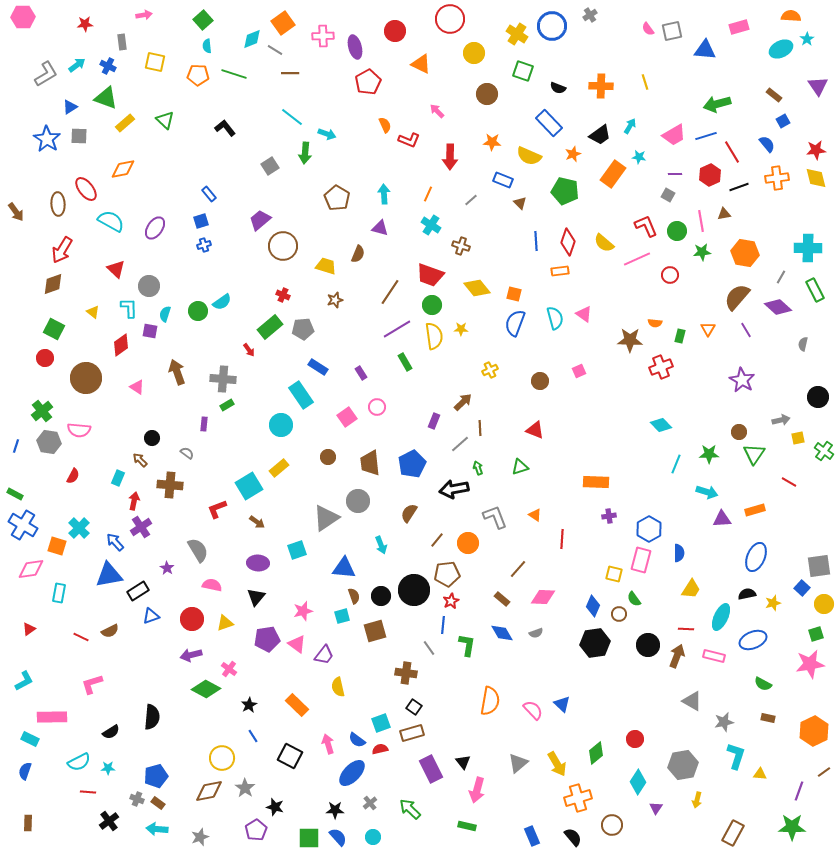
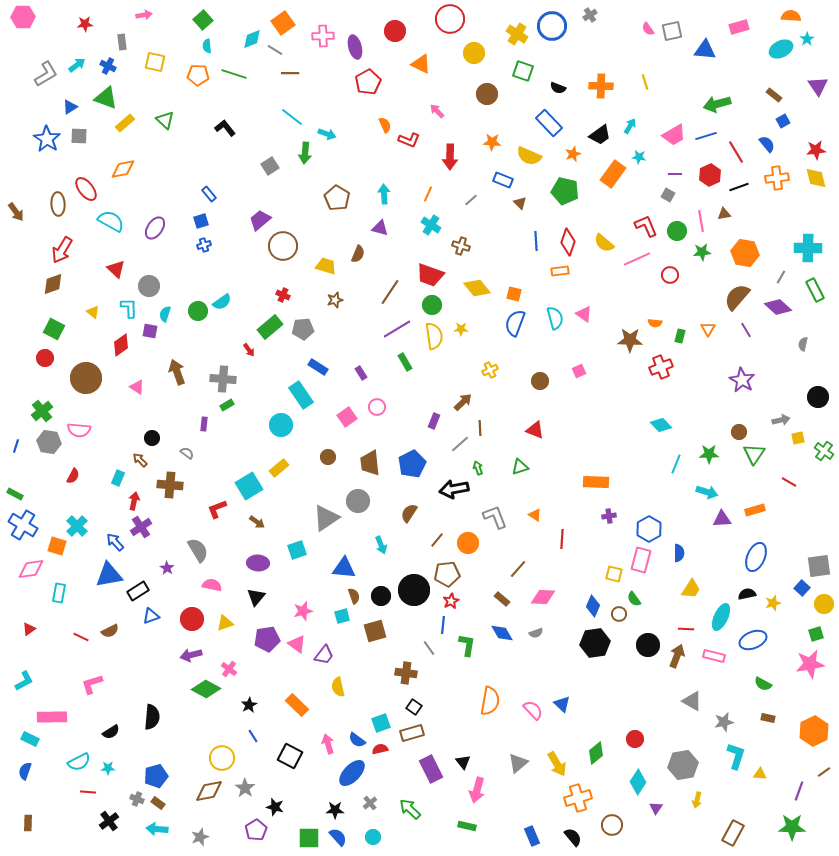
red line at (732, 152): moved 4 px right
cyan cross at (79, 528): moved 2 px left, 2 px up
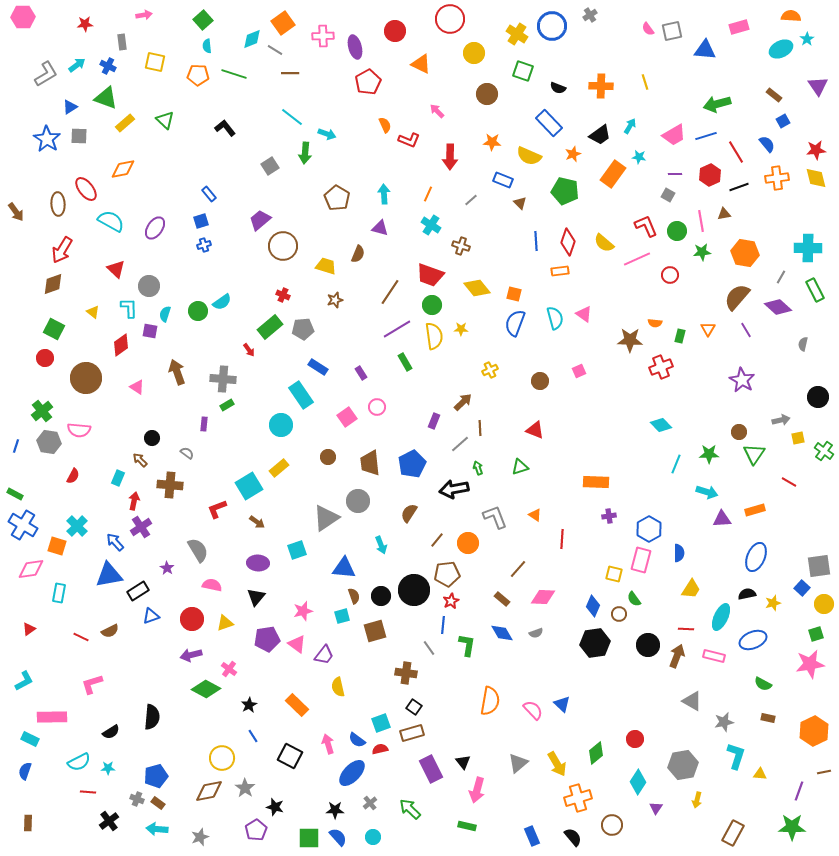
brown line at (824, 772): rotated 24 degrees clockwise
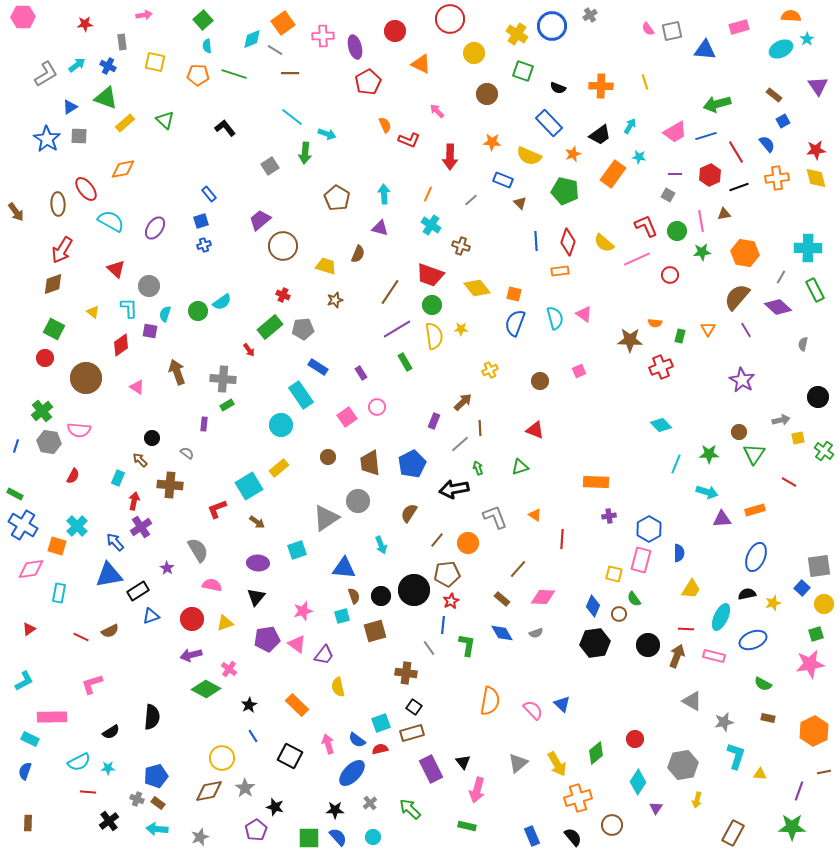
pink trapezoid at (674, 135): moved 1 px right, 3 px up
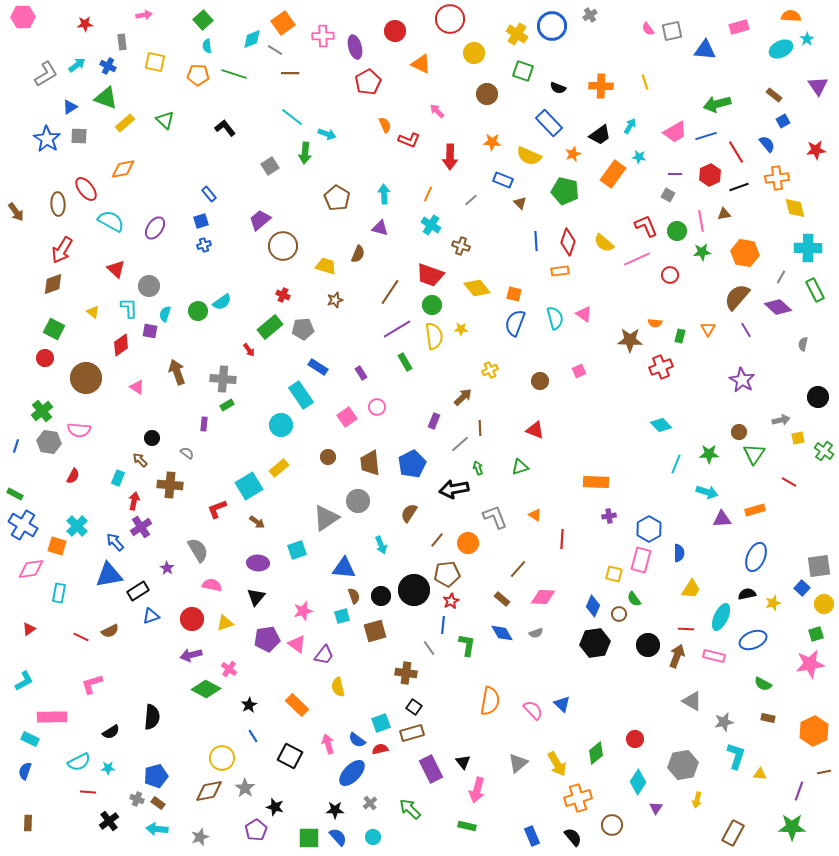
yellow diamond at (816, 178): moved 21 px left, 30 px down
brown arrow at (463, 402): moved 5 px up
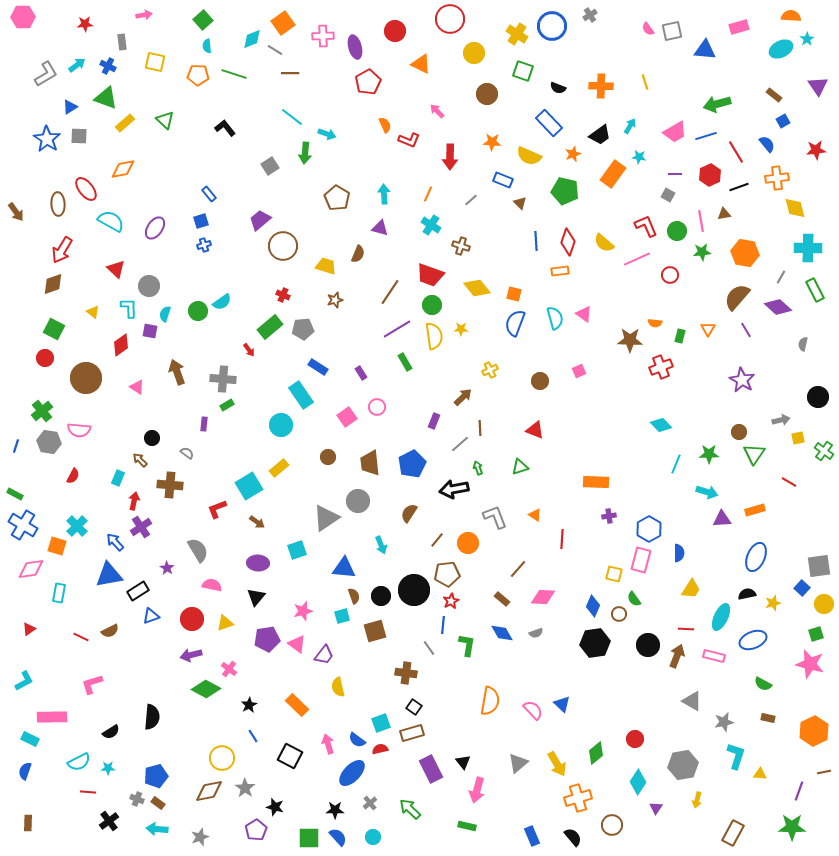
pink star at (810, 664): rotated 24 degrees clockwise
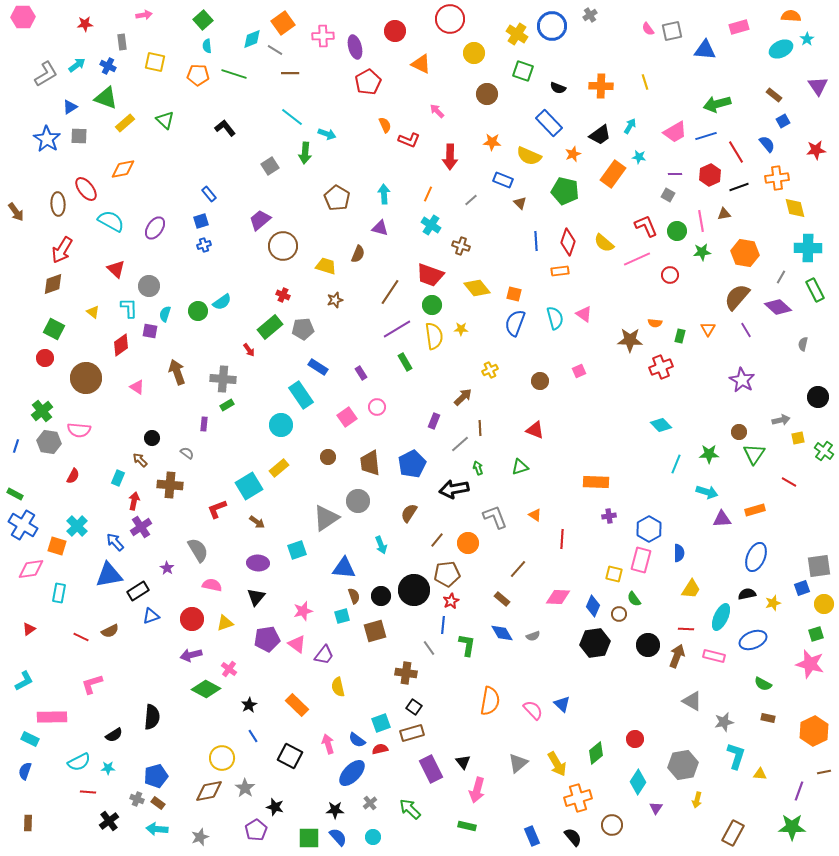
blue square at (802, 588): rotated 28 degrees clockwise
pink diamond at (543, 597): moved 15 px right
gray semicircle at (536, 633): moved 3 px left, 3 px down
black semicircle at (111, 732): moved 3 px right, 3 px down
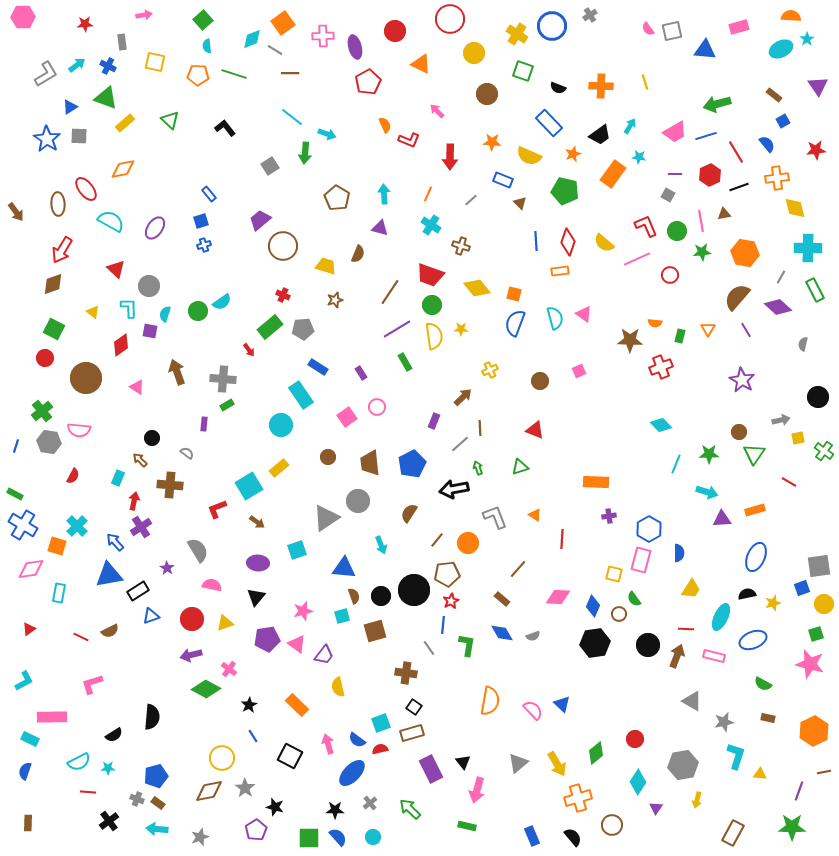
green triangle at (165, 120): moved 5 px right
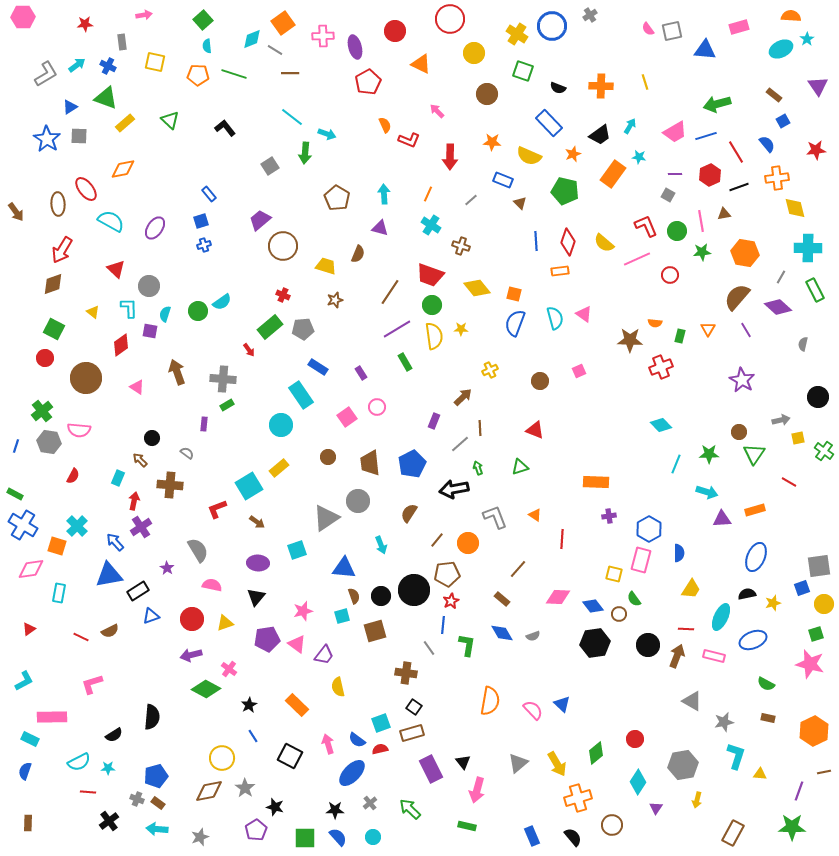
blue diamond at (593, 606): rotated 60 degrees counterclockwise
green semicircle at (763, 684): moved 3 px right
green square at (309, 838): moved 4 px left
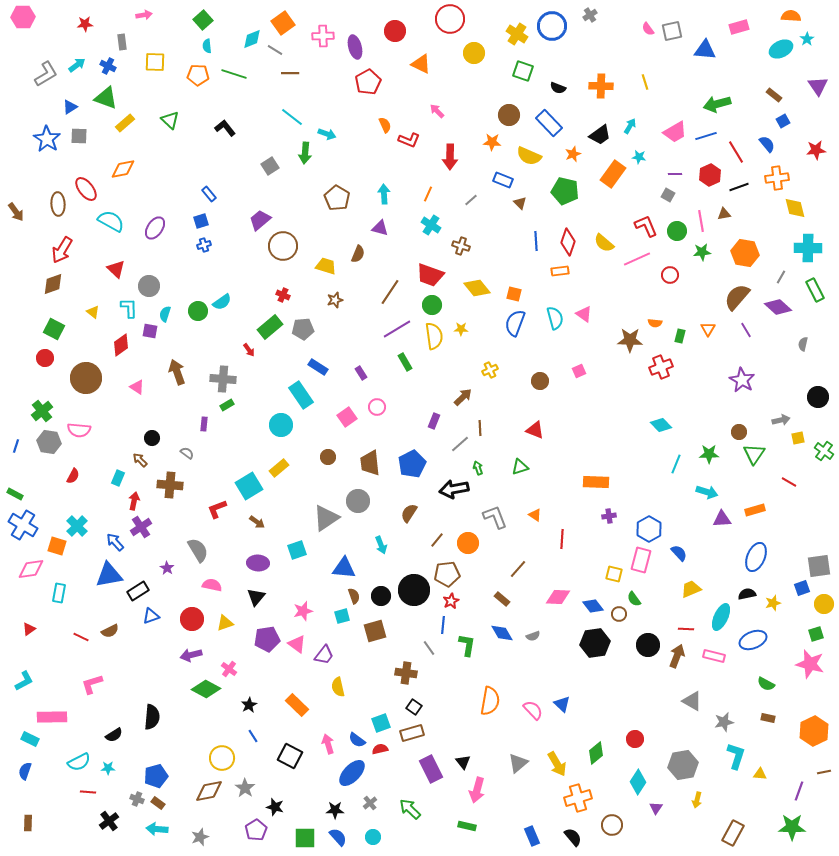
yellow square at (155, 62): rotated 10 degrees counterclockwise
brown circle at (487, 94): moved 22 px right, 21 px down
blue semicircle at (679, 553): rotated 42 degrees counterclockwise
yellow trapezoid at (691, 589): rotated 145 degrees counterclockwise
